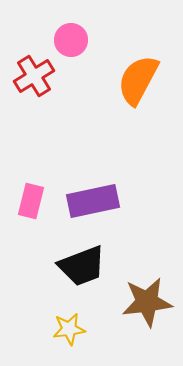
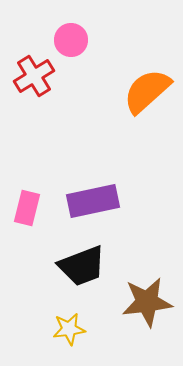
orange semicircle: moved 9 px right, 11 px down; rotated 20 degrees clockwise
pink rectangle: moved 4 px left, 7 px down
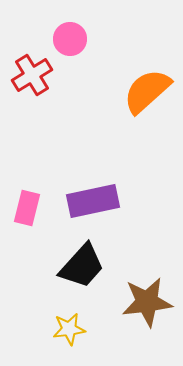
pink circle: moved 1 px left, 1 px up
red cross: moved 2 px left, 1 px up
black trapezoid: rotated 27 degrees counterclockwise
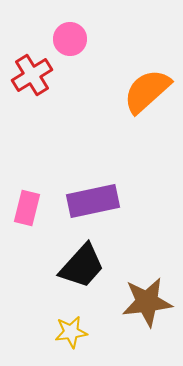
yellow star: moved 2 px right, 3 px down
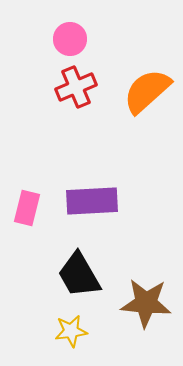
red cross: moved 44 px right, 12 px down; rotated 9 degrees clockwise
purple rectangle: moved 1 px left; rotated 9 degrees clockwise
black trapezoid: moved 3 px left, 9 px down; rotated 108 degrees clockwise
brown star: moved 1 px left, 1 px down; rotated 12 degrees clockwise
yellow star: moved 1 px up
